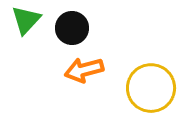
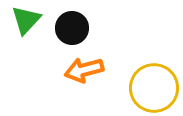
yellow circle: moved 3 px right
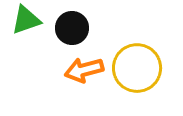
green triangle: rotated 28 degrees clockwise
yellow circle: moved 17 px left, 20 px up
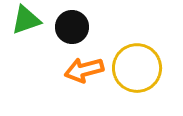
black circle: moved 1 px up
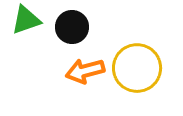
orange arrow: moved 1 px right, 1 px down
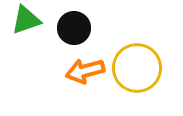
black circle: moved 2 px right, 1 px down
